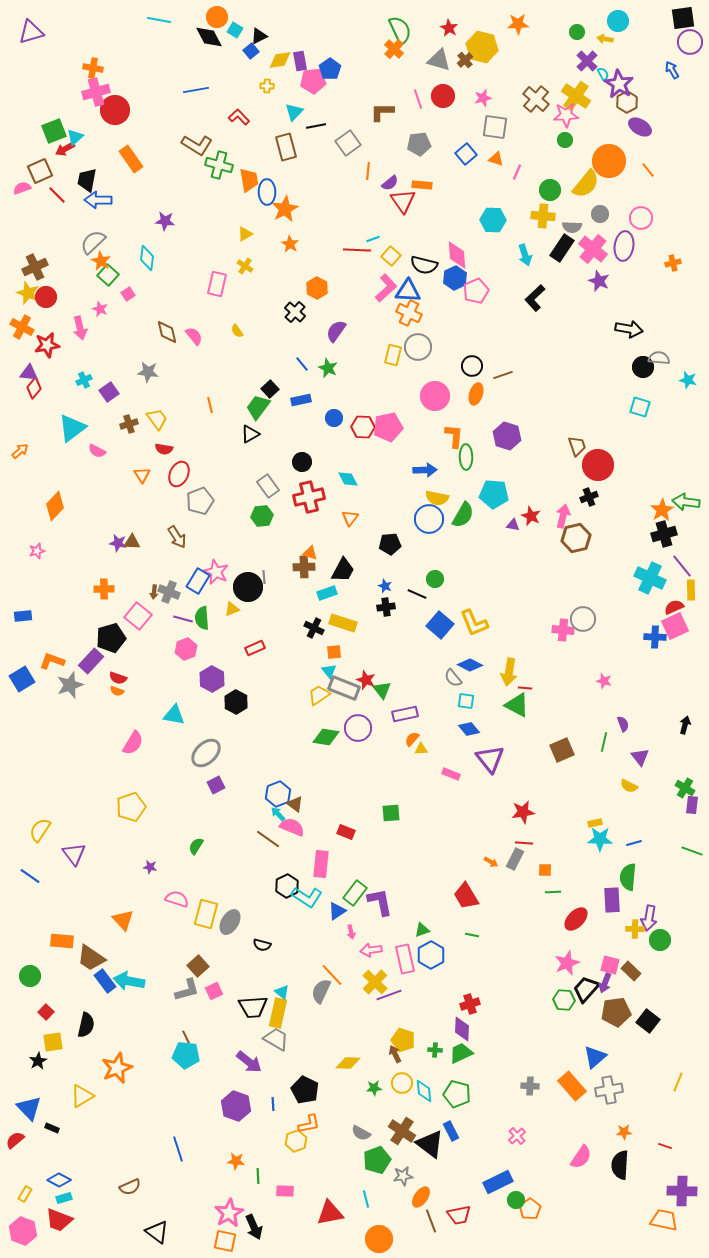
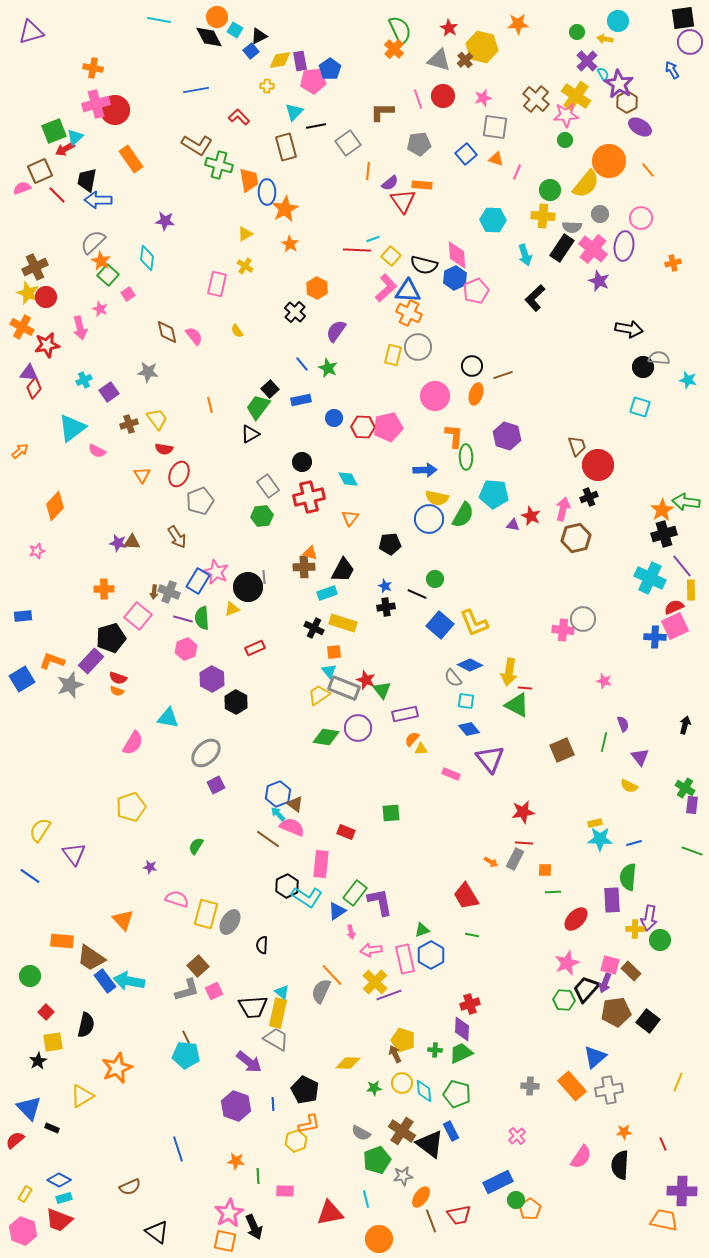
pink cross at (96, 92): moved 12 px down
pink arrow at (563, 516): moved 7 px up
cyan triangle at (174, 715): moved 6 px left, 3 px down
black semicircle at (262, 945): rotated 78 degrees clockwise
red line at (665, 1146): moved 2 px left, 2 px up; rotated 48 degrees clockwise
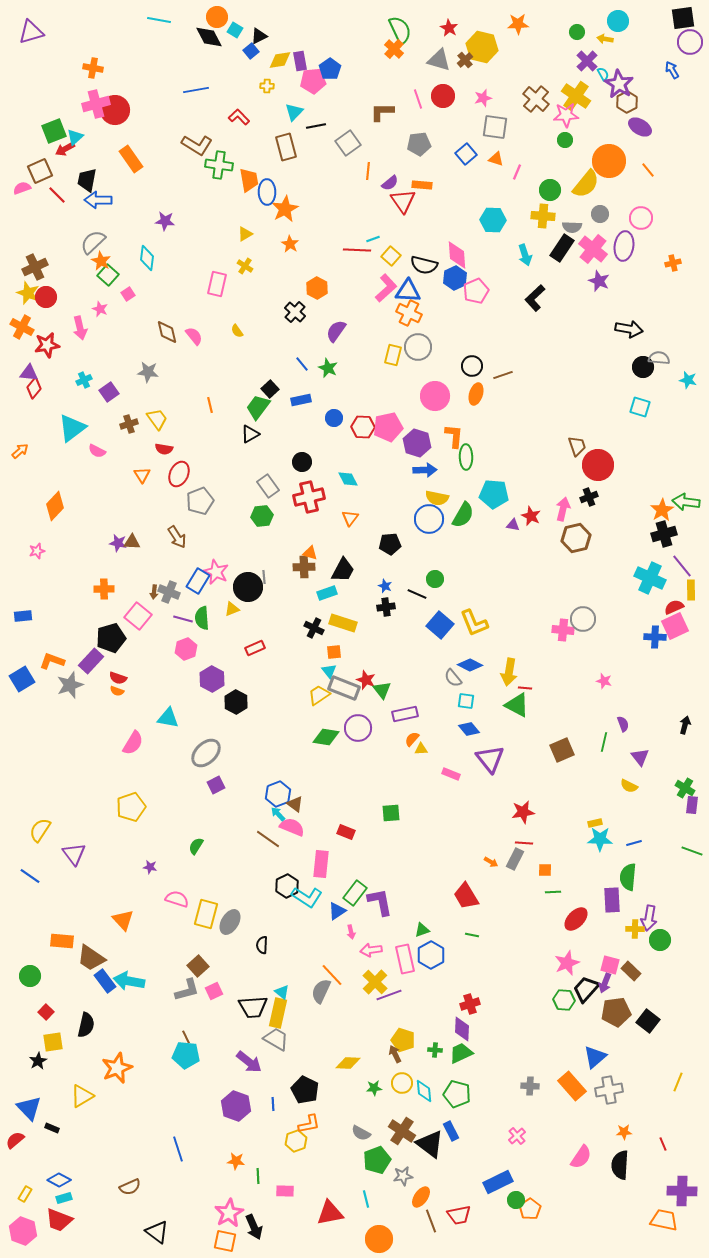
green cross at (219, 165): rotated 8 degrees counterclockwise
purple hexagon at (507, 436): moved 90 px left, 7 px down
